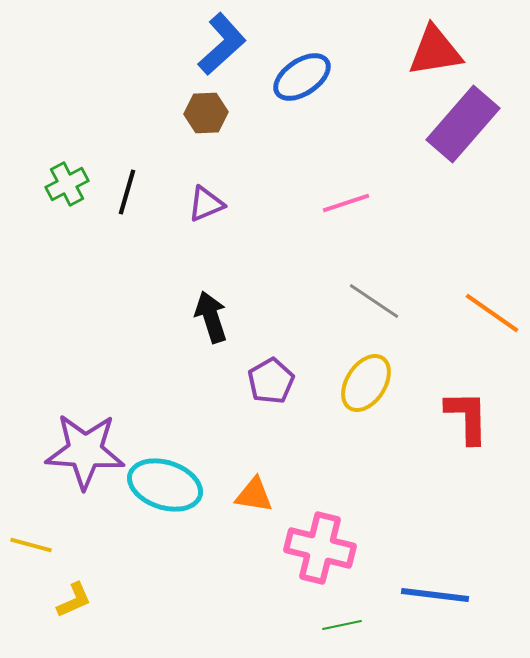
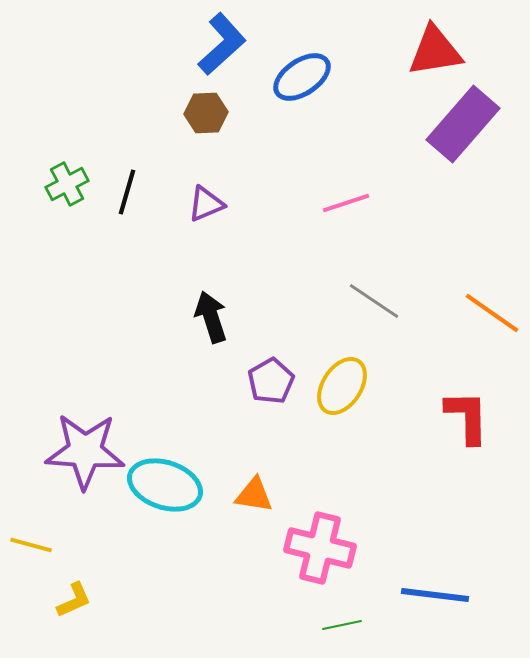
yellow ellipse: moved 24 px left, 3 px down
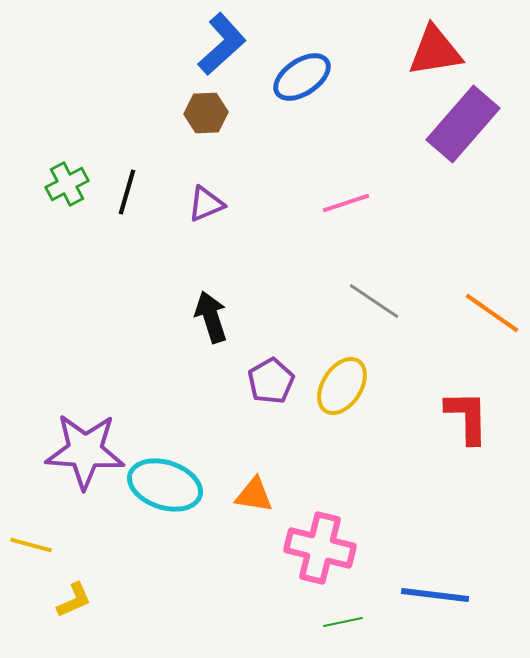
green line: moved 1 px right, 3 px up
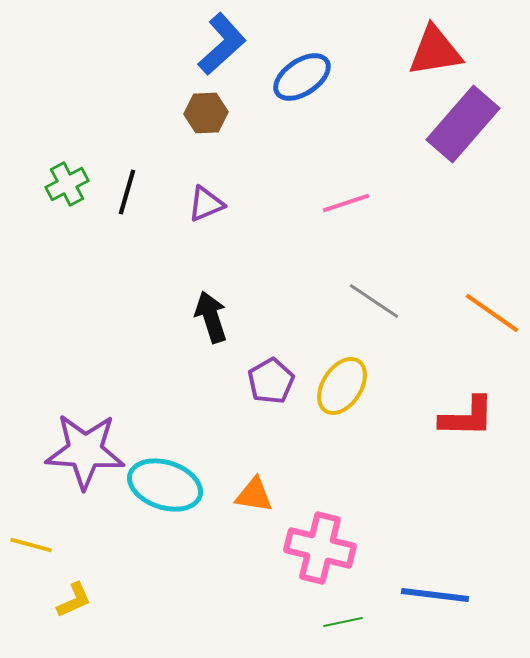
red L-shape: rotated 92 degrees clockwise
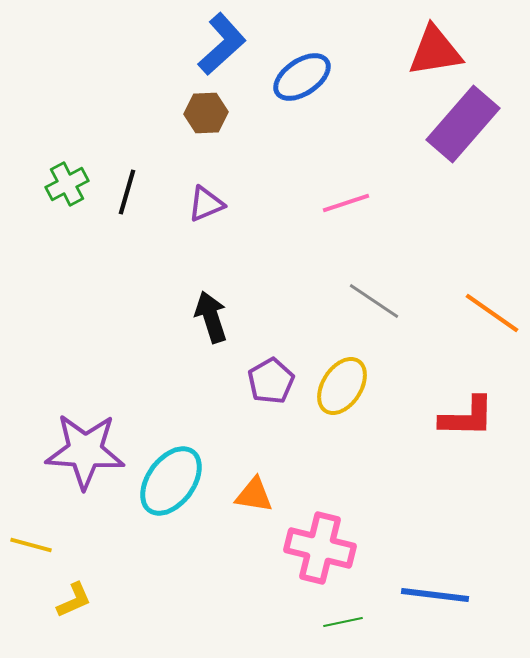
cyan ellipse: moved 6 px right, 4 px up; rotated 72 degrees counterclockwise
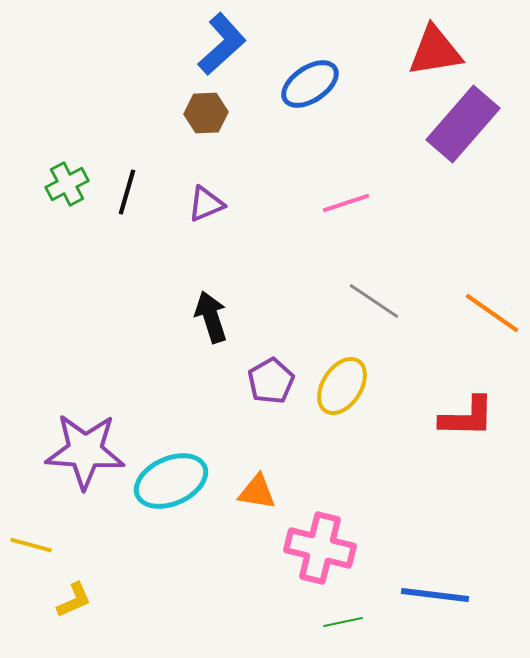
blue ellipse: moved 8 px right, 7 px down
cyan ellipse: rotated 30 degrees clockwise
orange triangle: moved 3 px right, 3 px up
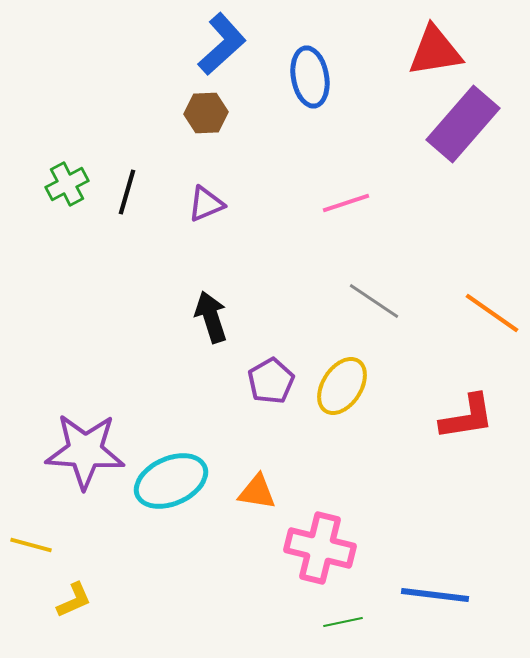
blue ellipse: moved 7 px up; rotated 66 degrees counterclockwise
red L-shape: rotated 10 degrees counterclockwise
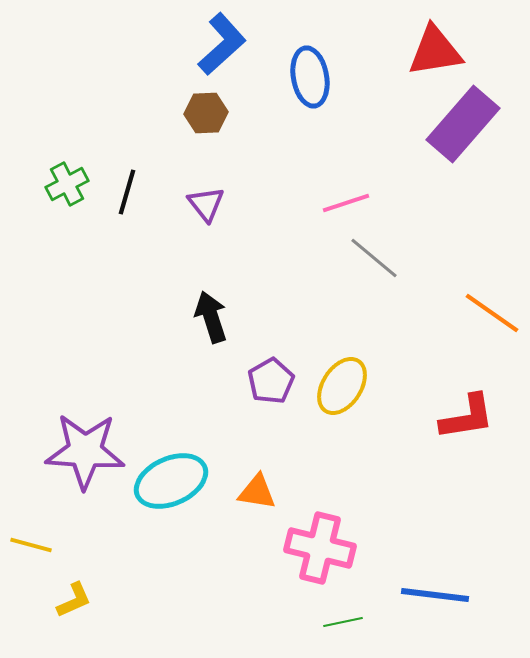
purple triangle: rotated 45 degrees counterclockwise
gray line: moved 43 px up; rotated 6 degrees clockwise
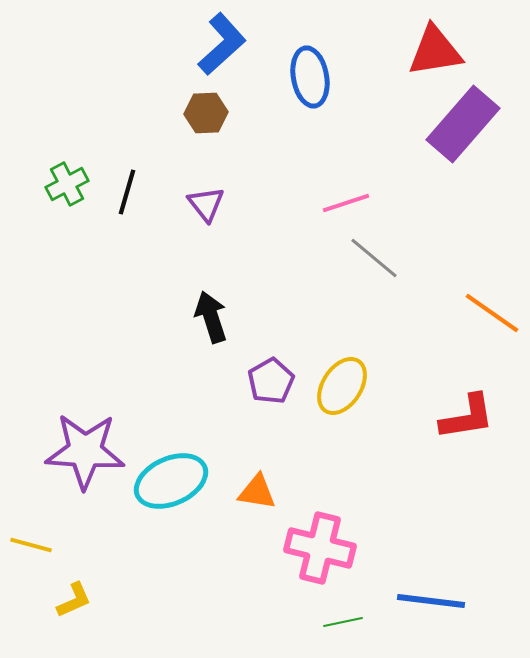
blue line: moved 4 px left, 6 px down
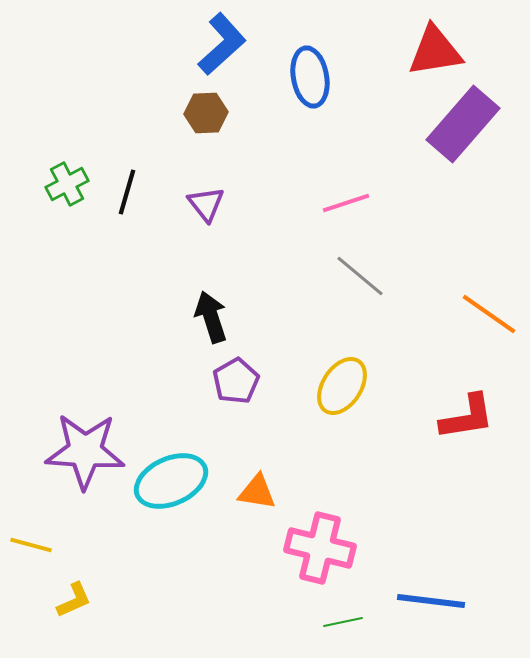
gray line: moved 14 px left, 18 px down
orange line: moved 3 px left, 1 px down
purple pentagon: moved 35 px left
